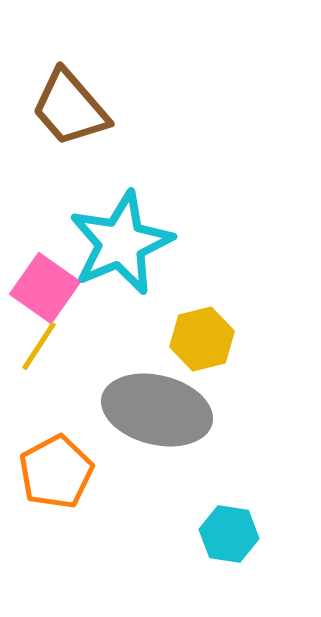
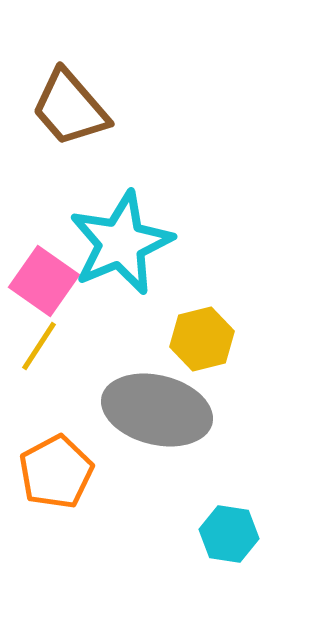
pink square: moved 1 px left, 7 px up
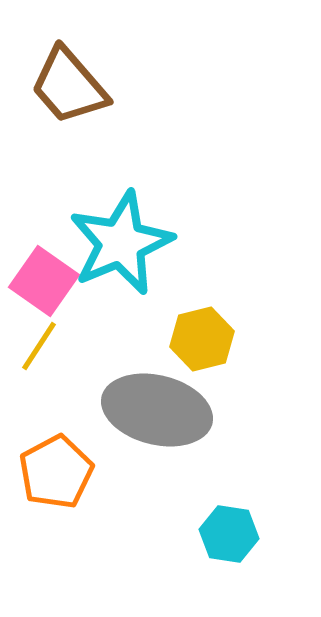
brown trapezoid: moved 1 px left, 22 px up
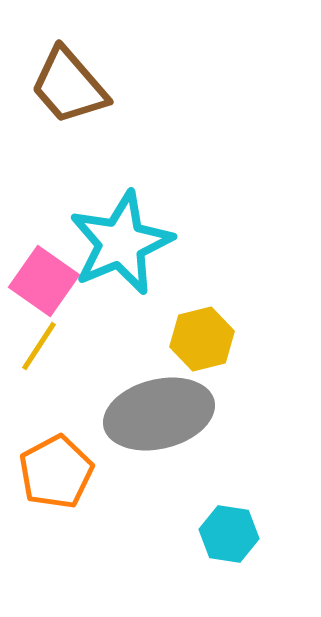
gray ellipse: moved 2 px right, 4 px down; rotated 28 degrees counterclockwise
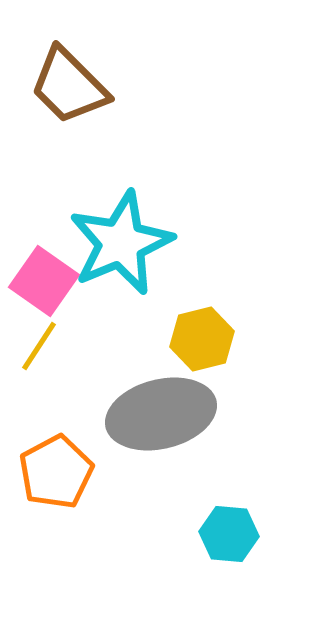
brown trapezoid: rotated 4 degrees counterclockwise
gray ellipse: moved 2 px right
cyan hexagon: rotated 4 degrees counterclockwise
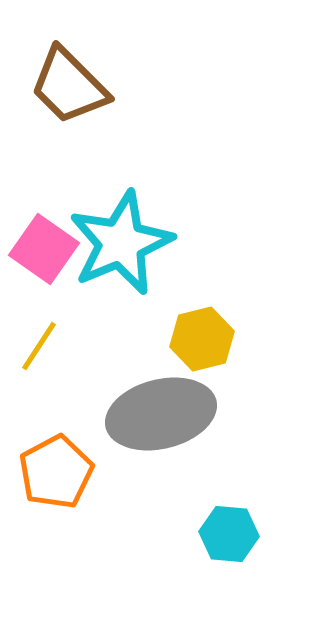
pink square: moved 32 px up
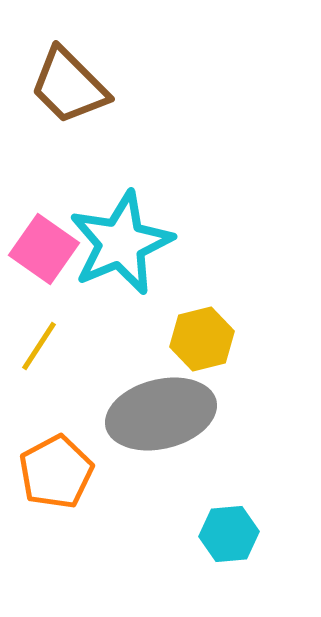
cyan hexagon: rotated 10 degrees counterclockwise
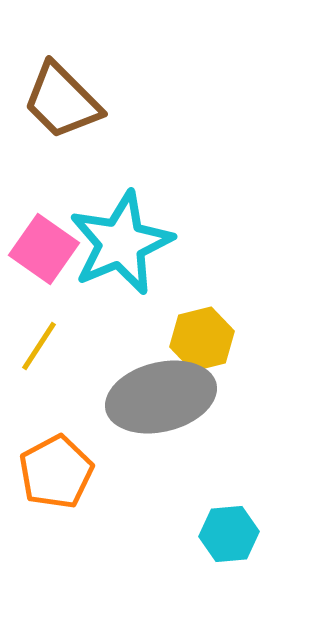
brown trapezoid: moved 7 px left, 15 px down
gray ellipse: moved 17 px up
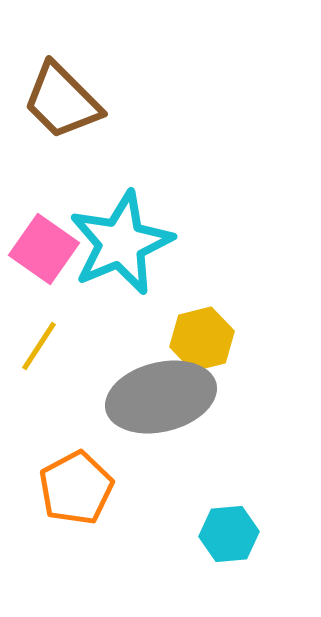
orange pentagon: moved 20 px right, 16 px down
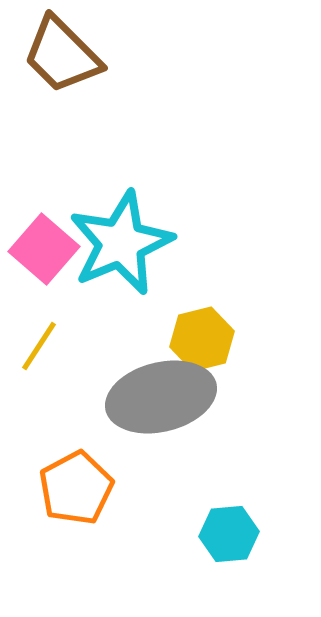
brown trapezoid: moved 46 px up
pink square: rotated 6 degrees clockwise
